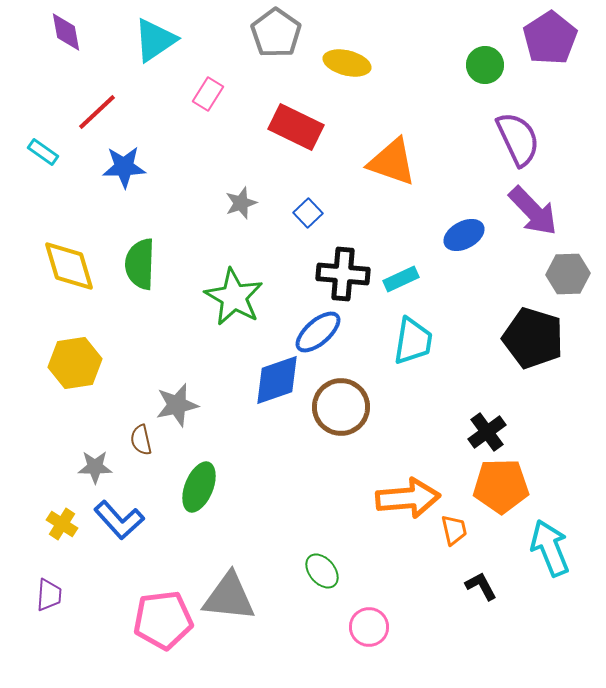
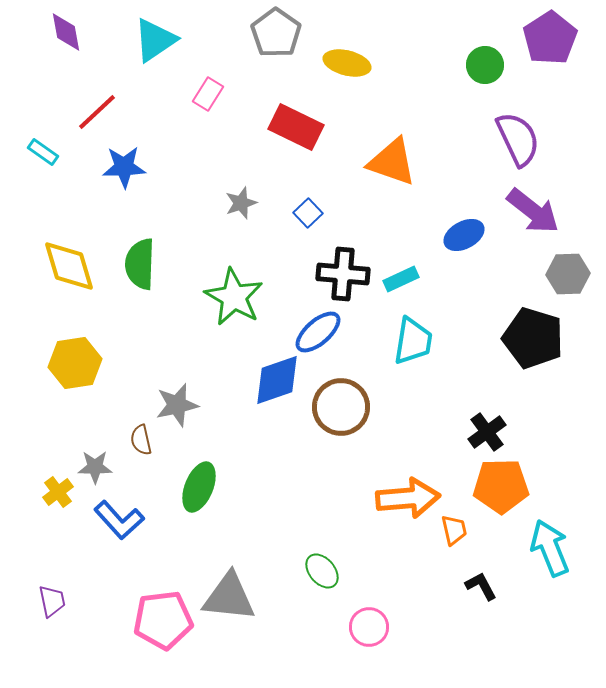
purple arrow at (533, 211): rotated 8 degrees counterclockwise
yellow cross at (62, 524): moved 4 px left, 32 px up; rotated 20 degrees clockwise
purple trapezoid at (49, 595): moved 3 px right, 6 px down; rotated 16 degrees counterclockwise
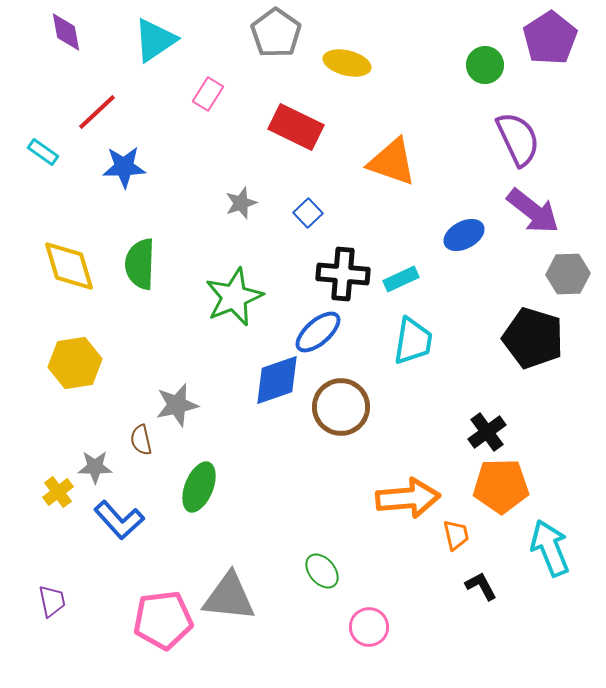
green star at (234, 297): rotated 20 degrees clockwise
orange trapezoid at (454, 530): moved 2 px right, 5 px down
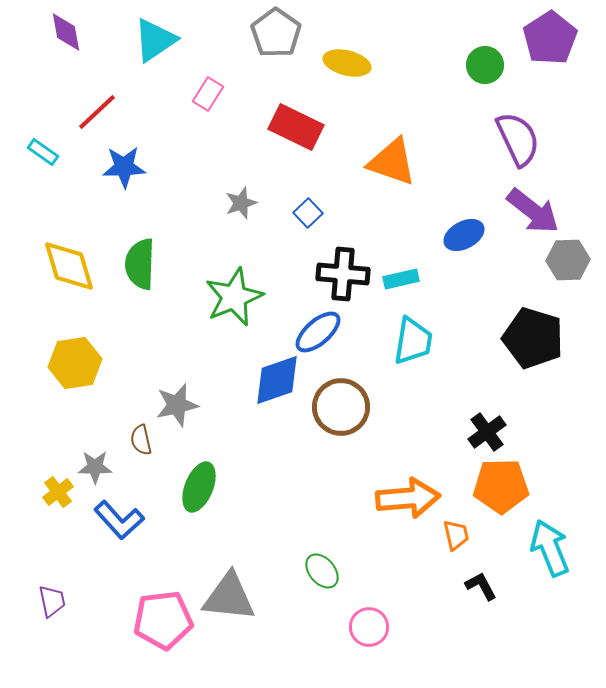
gray hexagon at (568, 274): moved 14 px up
cyan rectangle at (401, 279): rotated 12 degrees clockwise
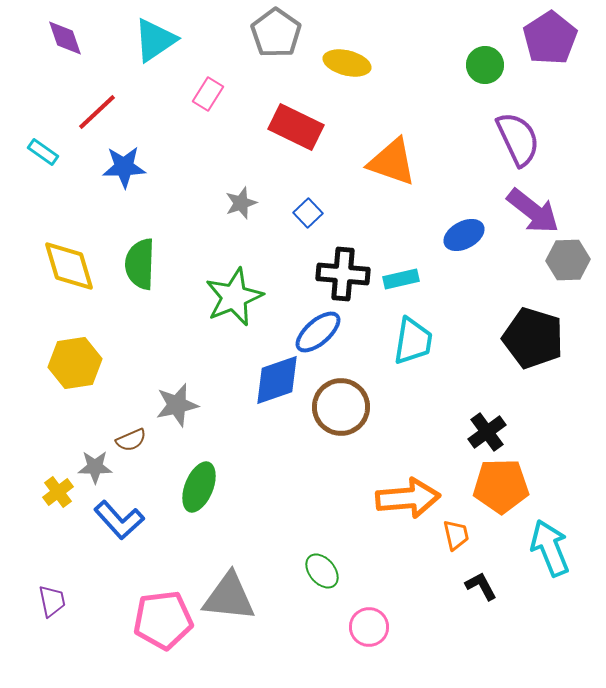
purple diamond at (66, 32): moved 1 px left, 6 px down; rotated 9 degrees counterclockwise
brown semicircle at (141, 440): moved 10 px left; rotated 100 degrees counterclockwise
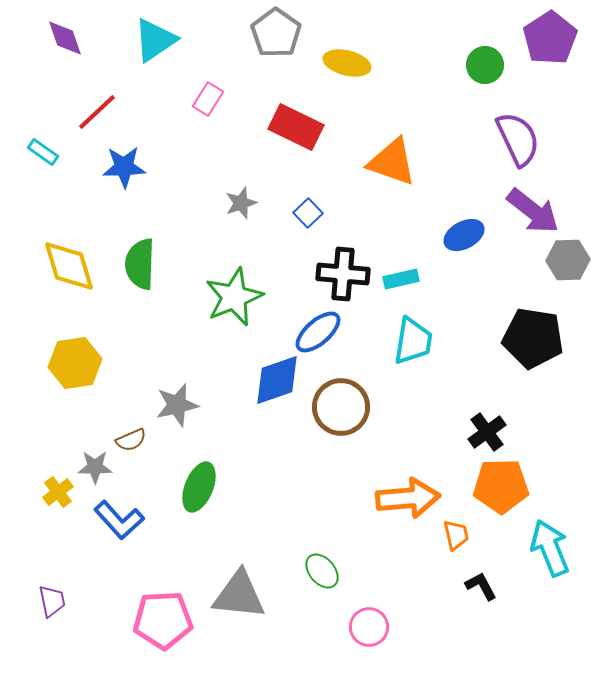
pink rectangle at (208, 94): moved 5 px down
black pentagon at (533, 338): rotated 8 degrees counterclockwise
gray triangle at (229, 597): moved 10 px right, 2 px up
pink pentagon at (163, 620): rotated 4 degrees clockwise
